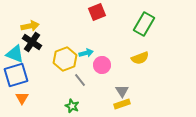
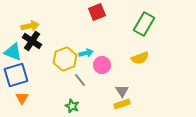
black cross: moved 1 px up
cyan triangle: moved 2 px left, 2 px up
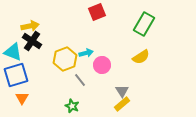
yellow semicircle: moved 1 px right, 1 px up; rotated 12 degrees counterclockwise
yellow rectangle: rotated 21 degrees counterclockwise
